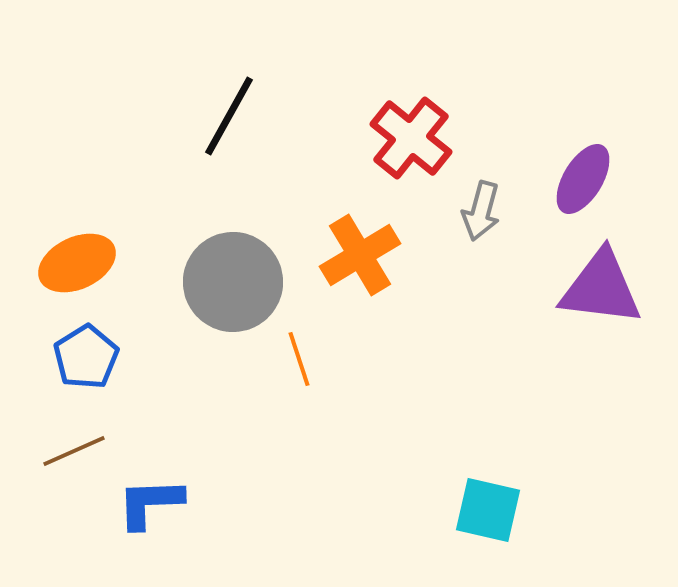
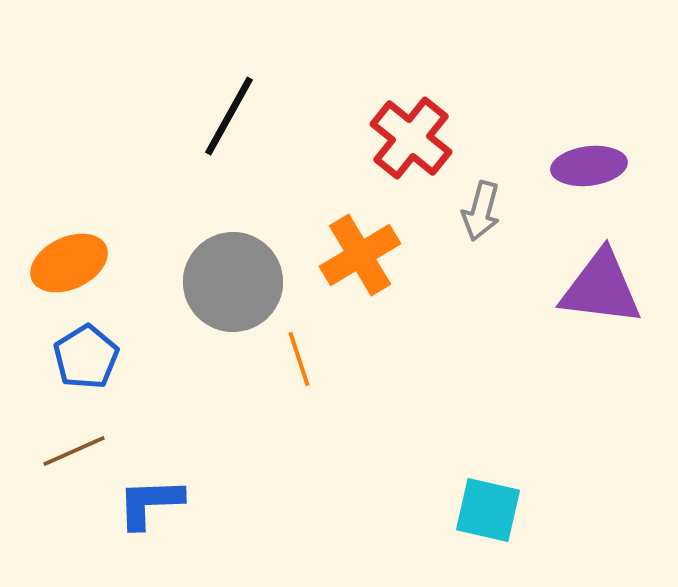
purple ellipse: moved 6 px right, 13 px up; rotated 52 degrees clockwise
orange ellipse: moved 8 px left
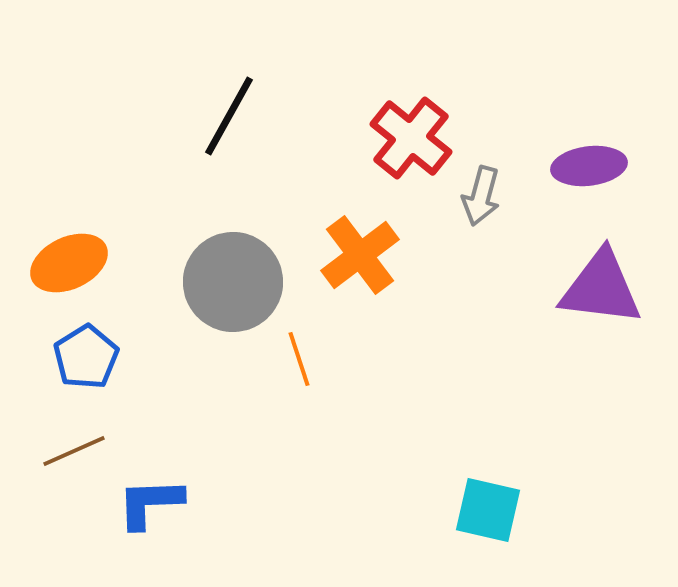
gray arrow: moved 15 px up
orange cross: rotated 6 degrees counterclockwise
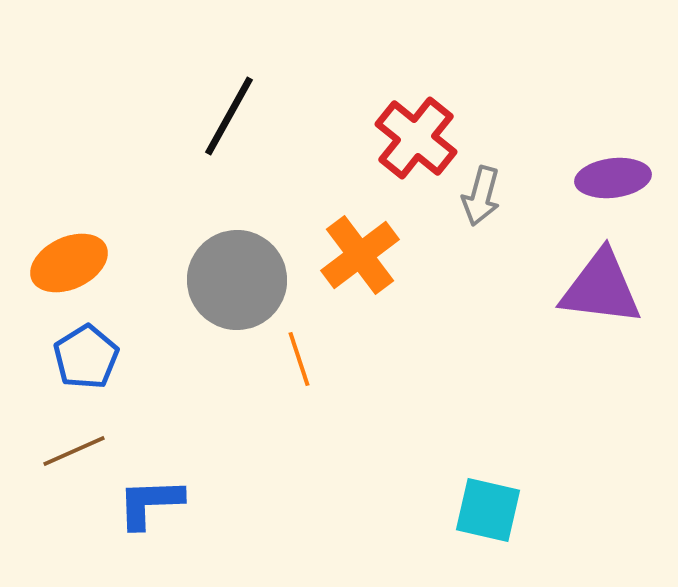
red cross: moved 5 px right
purple ellipse: moved 24 px right, 12 px down
gray circle: moved 4 px right, 2 px up
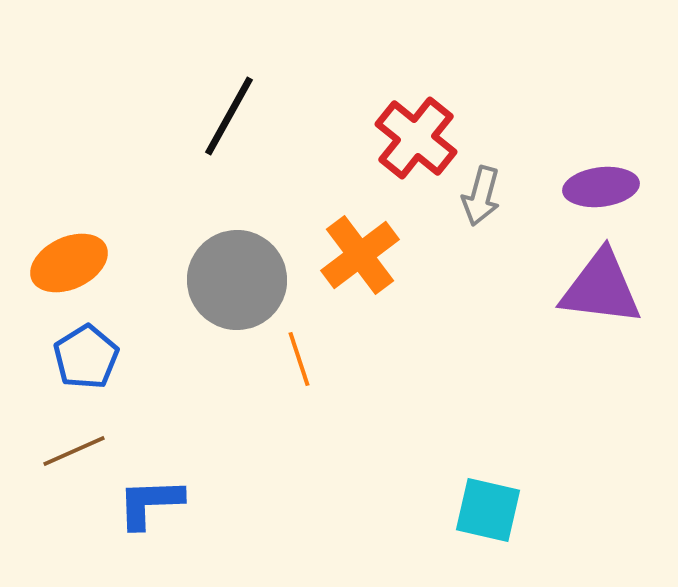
purple ellipse: moved 12 px left, 9 px down
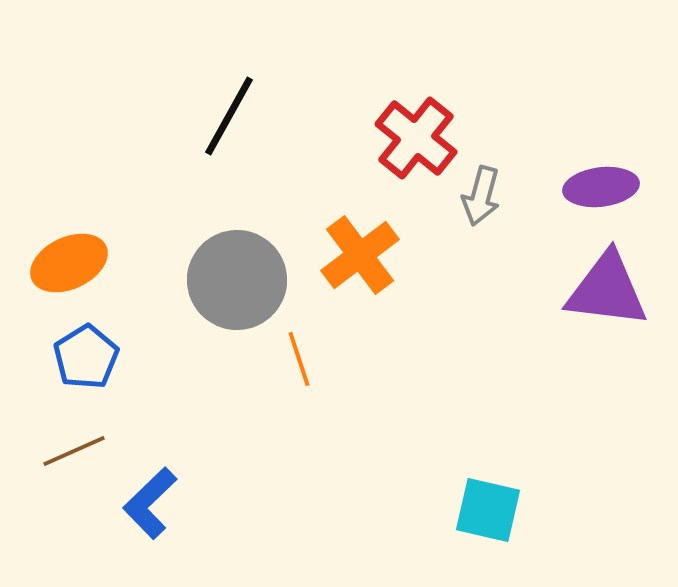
purple triangle: moved 6 px right, 2 px down
blue L-shape: rotated 42 degrees counterclockwise
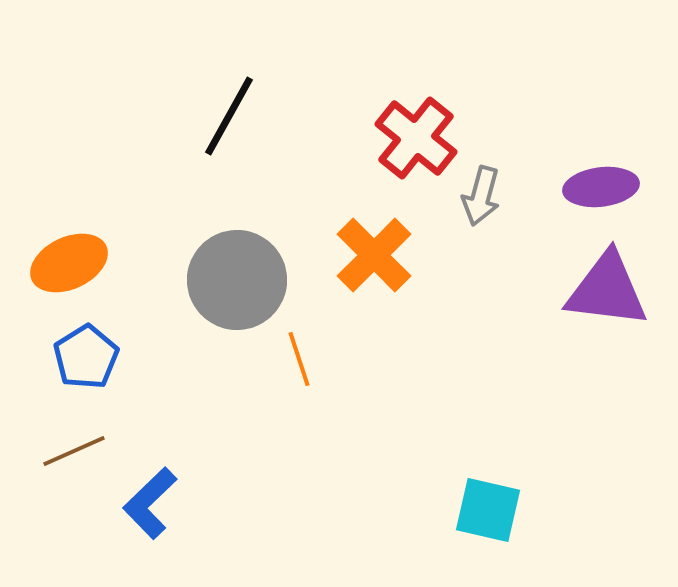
orange cross: moved 14 px right; rotated 8 degrees counterclockwise
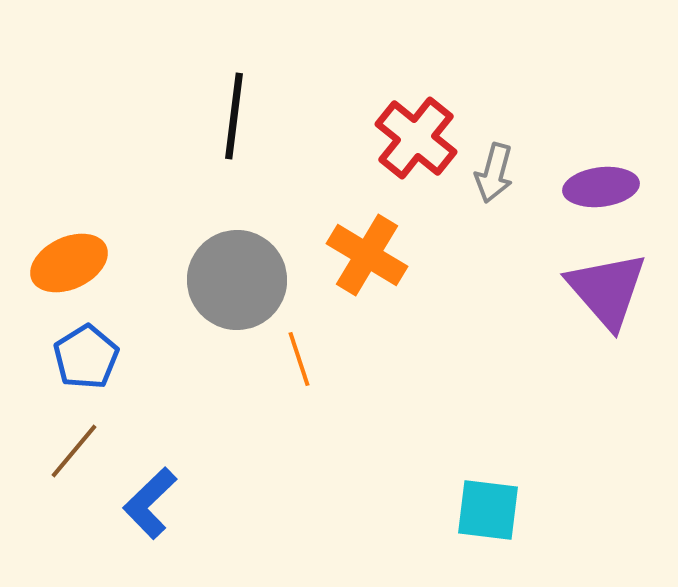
black line: moved 5 px right; rotated 22 degrees counterclockwise
gray arrow: moved 13 px right, 23 px up
orange cross: moved 7 px left; rotated 14 degrees counterclockwise
purple triangle: rotated 42 degrees clockwise
brown line: rotated 26 degrees counterclockwise
cyan square: rotated 6 degrees counterclockwise
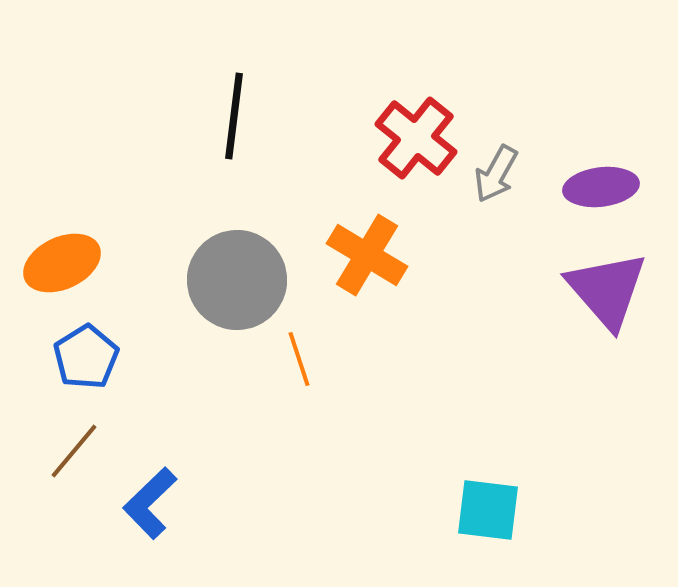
gray arrow: moved 2 px right, 1 px down; rotated 14 degrees clockwise
orange ellipse: moved 7 px left
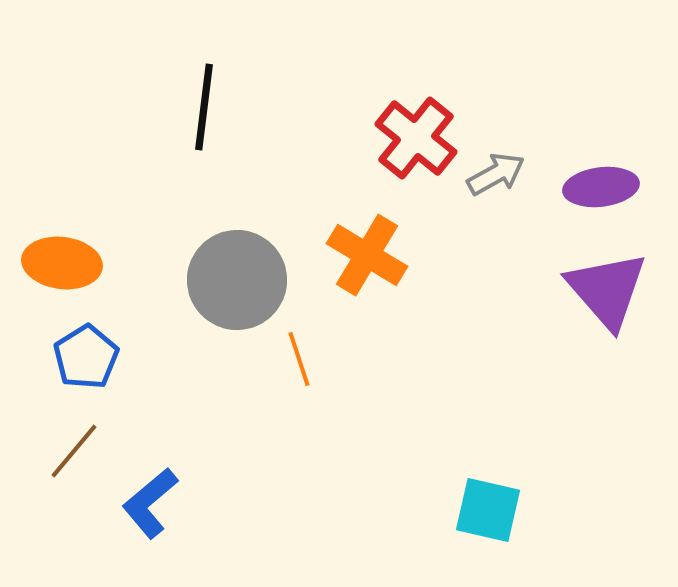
black line: moved 30 px left, 9 px up
gray arrow: rotated 148 degrees counterclockwise
orange ellipse: rotated 32 degrees clockwise
blue L-shape: rotated 4 degrees clockwise
cyan square: rotated 6 degrees clockwise
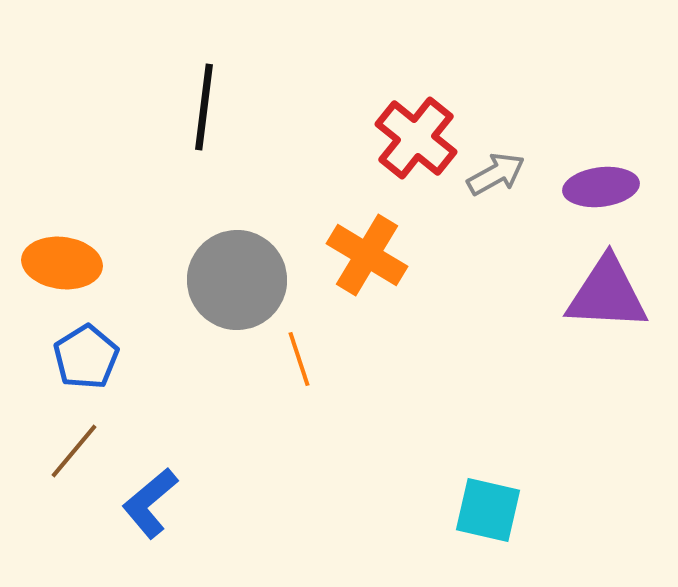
purple triangle: moved 4 px down; rotated 46 degrees counterclockwise
